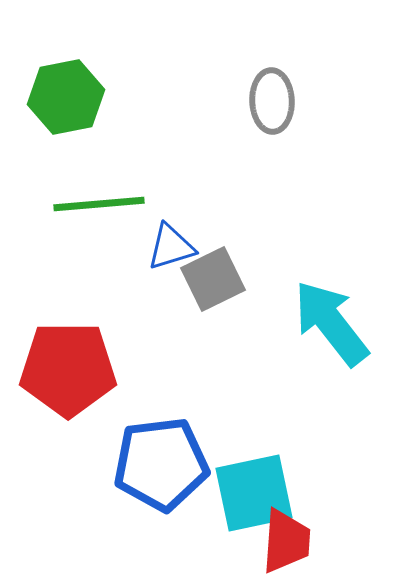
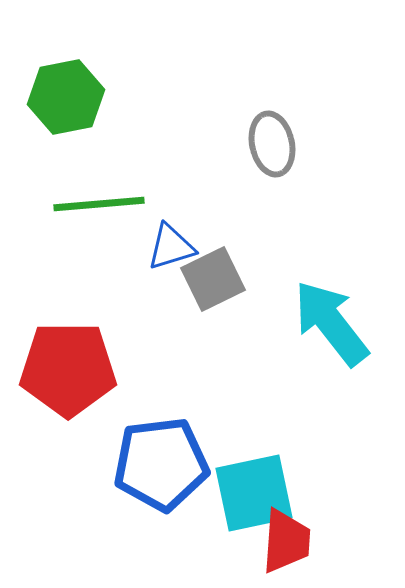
gray ellipse: moved 43 px down; rotated 10 degrees counterclockwise
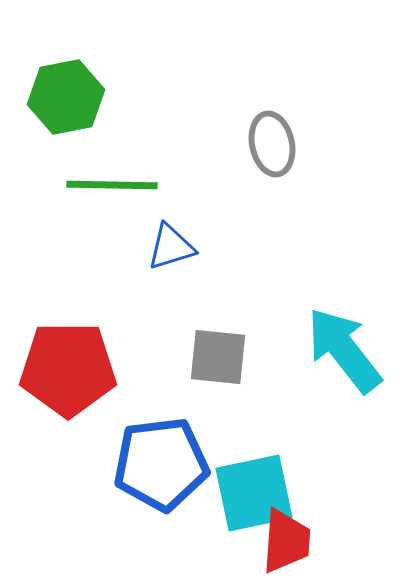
green line: moved 13 px right, 19 px up; rotated 6 degrees clockwise
gray square: moved 5 px right, 78 px down; rotated 32 degrees clockwise
cyan arrow: moved 13 px right, 27 px down
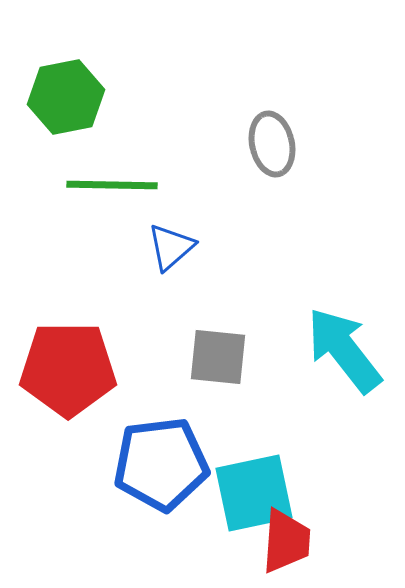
blue triangle: rotated 24 degrees counterclockwise
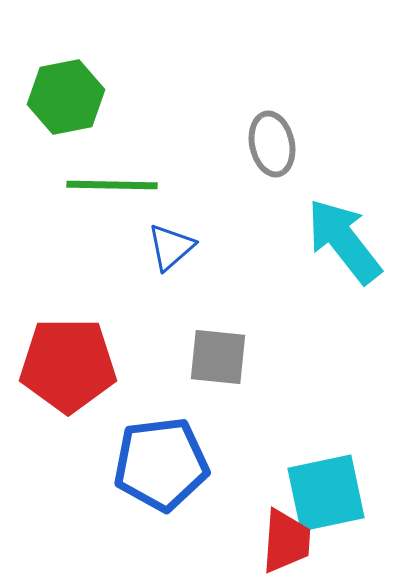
cyan arrow: moved 109 px up
red pentagon: moved 4 px up
cyan square: moved 72 px right
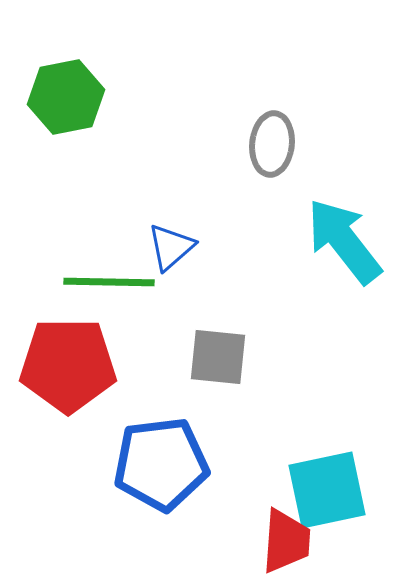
gray ellipse: rotated 18 degrees clockwise
green line: moved 3 px left, 97 px down
cyan square: moved 1 px right, 3 px up
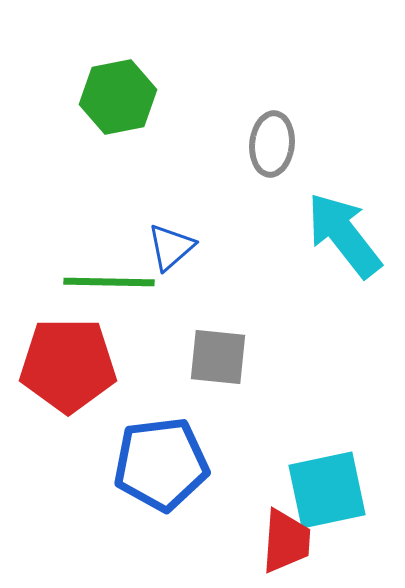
green hexagon: moved 52 px right
cyan arrow: moved 6 px up
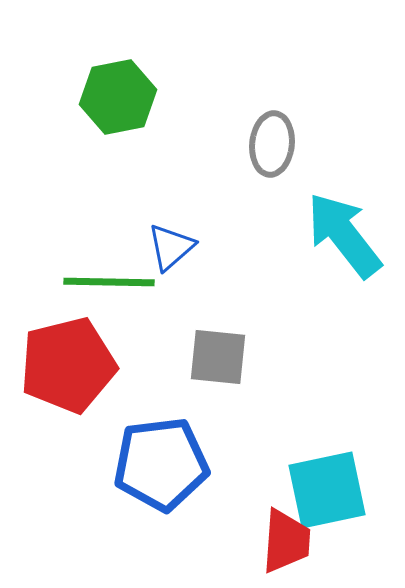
red pentagon: rotated 14 degrees counterclockwise
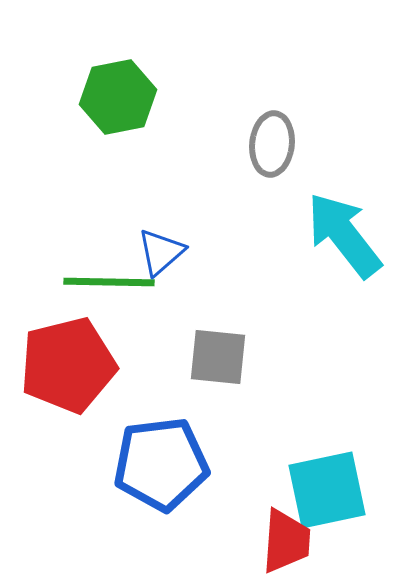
blue triangle: moved 10 px left, 5 px down
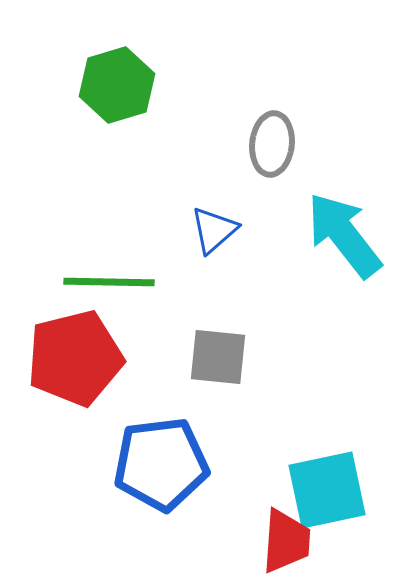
green hexagon: moved 1 px left, 12 px up; rotated 6 degrees counterclockwise
blue triangle: moved 53 px right, 22 px up
red pentagon: moved 7 px right, 7 px up
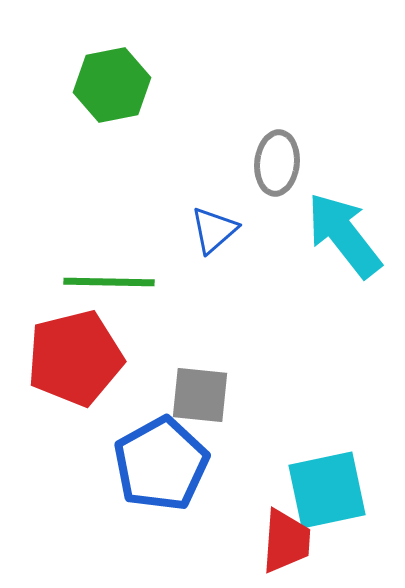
green hexagon: moved 5 px left; rotated 6 degrees clockwise
gray ellipse: moved 5 px right, 19 px down
gray square: moved 18 px left, 38 px down
blue pentagon: rotated 22 degrees counterclockwise
